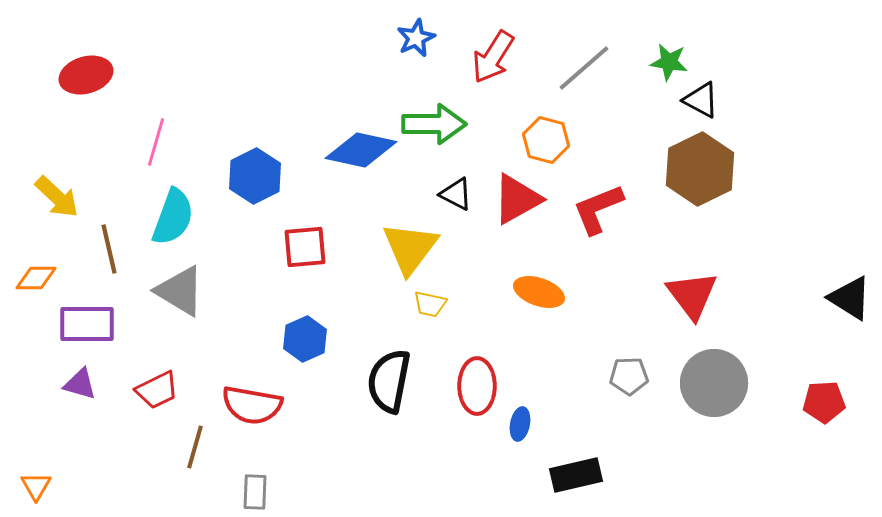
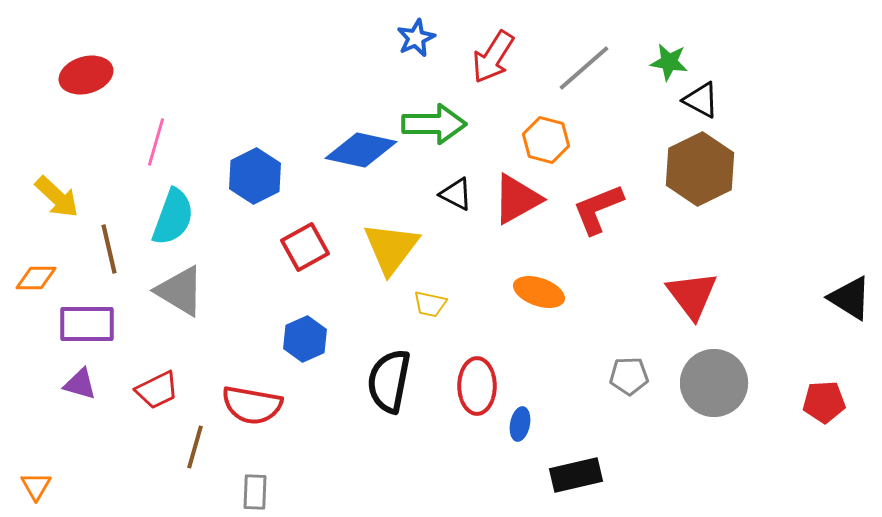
red square at (305, 247): rotated 24 degrees counterclockwise
yellow triangle at (410, 248): moved 19 px left
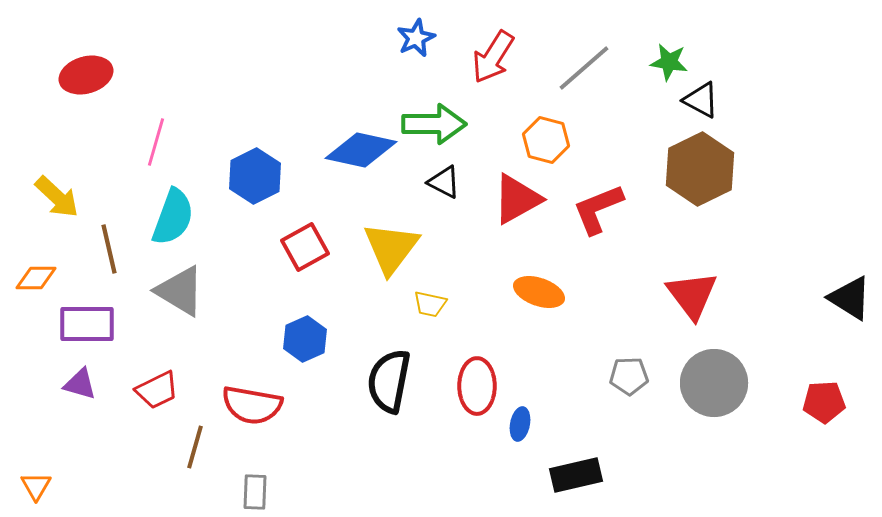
black triangle at (456, 194): moved 12 px left, 12 px up
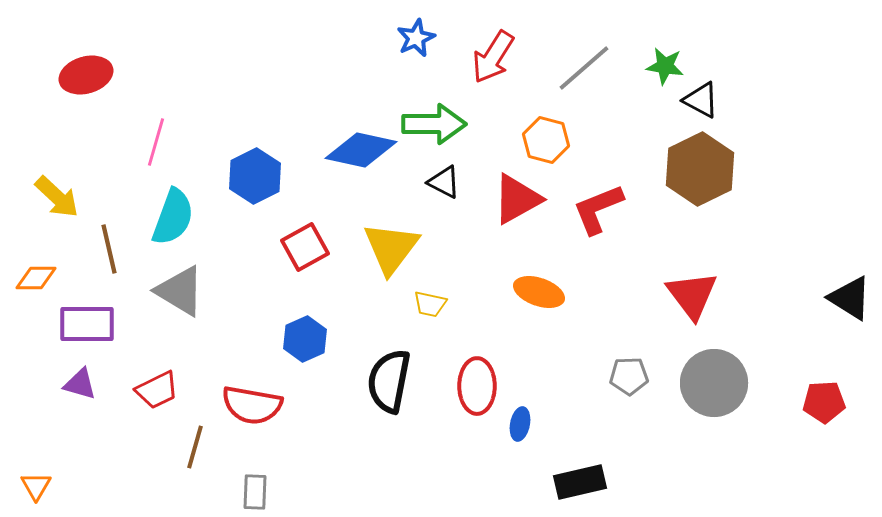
green star at (669, 62): moved 4 px left, 4 px down
black rectangle at (576, 475): moved 4 px right, 7 px down
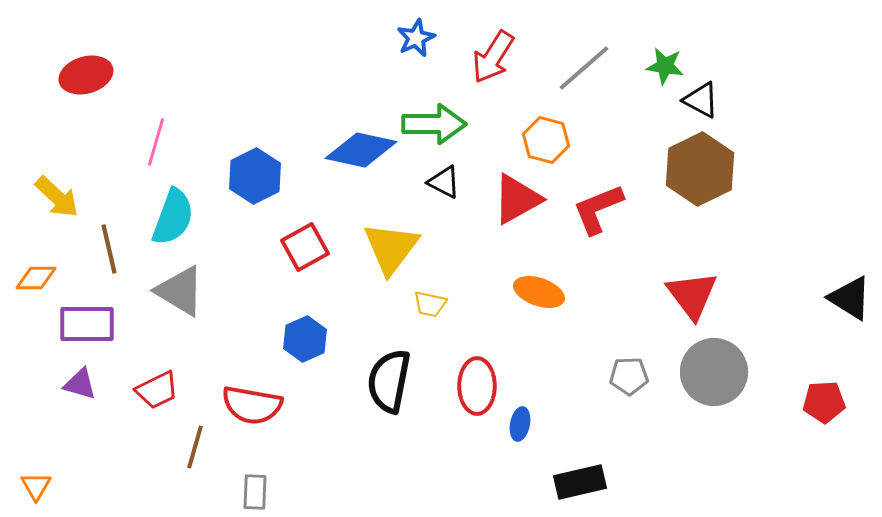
gray circle at (714, 383): moved 11 px up
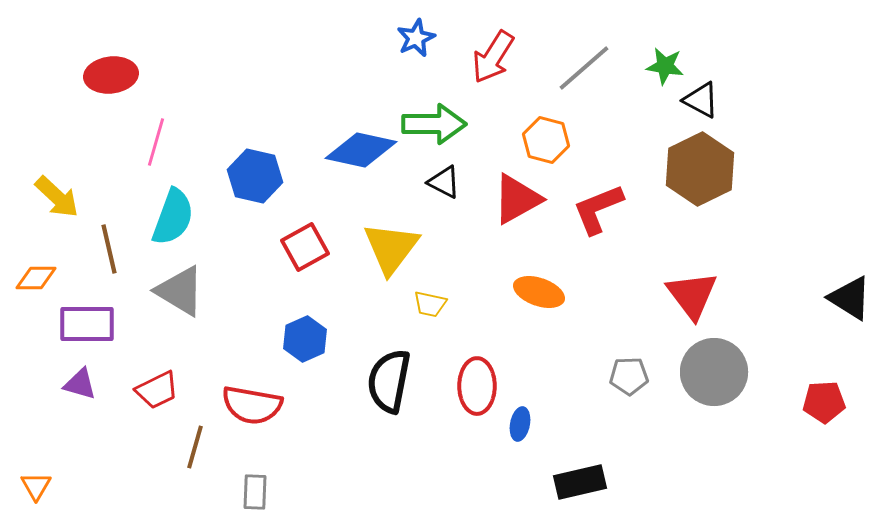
red ellipse at (86, 75): moved 25 px right; rotated 9 degrees clockwise
blue hexagon at (255, 176): rotated 20 degrees counterclockwise
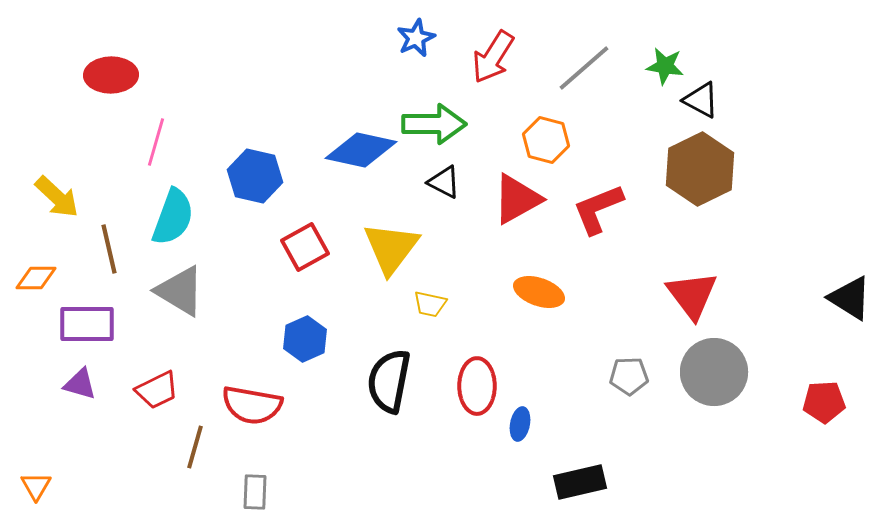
red ellipse at (111, 75): rotated 6 degrees clockwise
